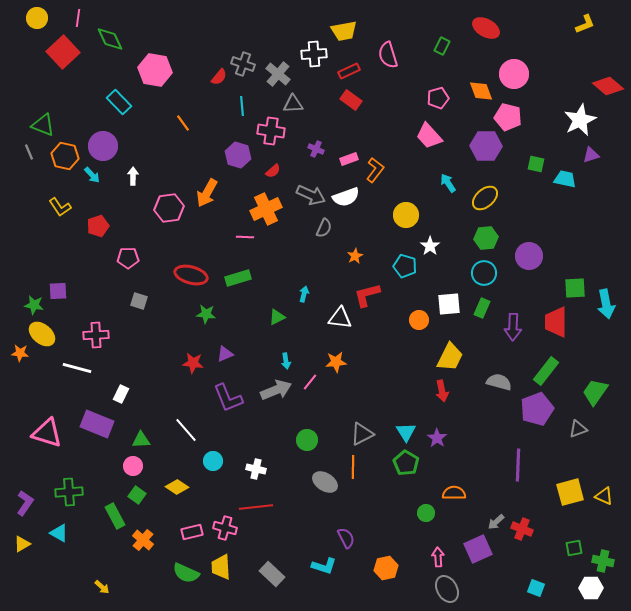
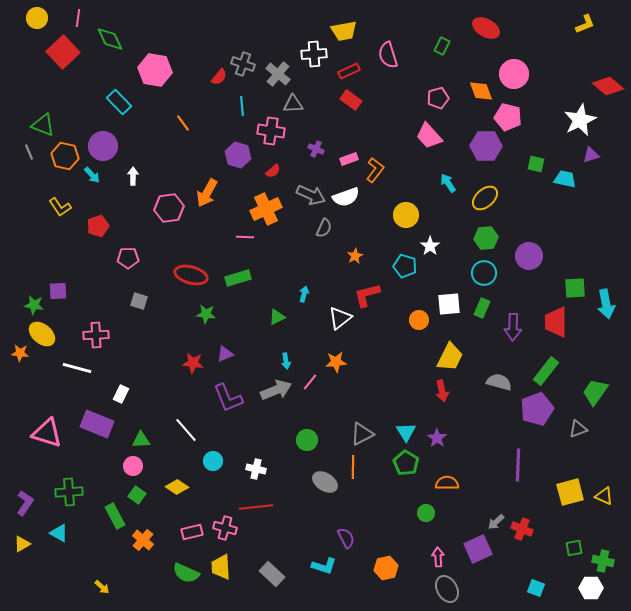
white triangle at (340, 318): rotated 45 degrees counterclockwise
orange semicircle at (454, 493): moved 7 px left, 10 px up
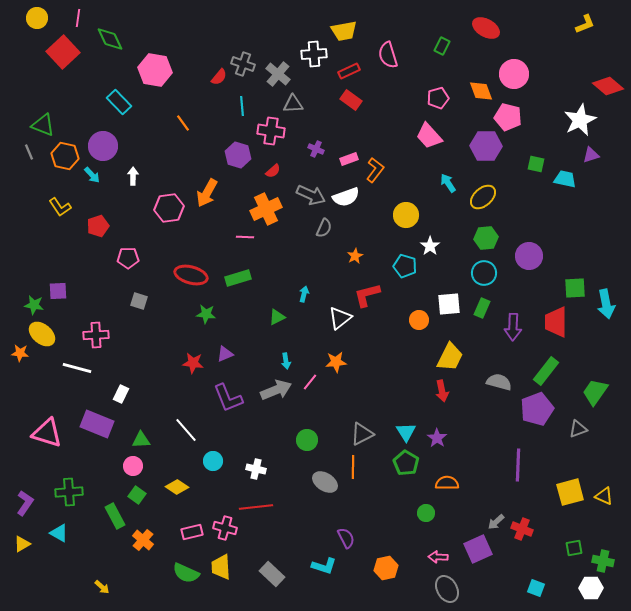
yellow ellipse at (485, 198): moved 2 px left, 1 px up
pink arrow at (438, 557): rotated 84 degrees counterclockwise
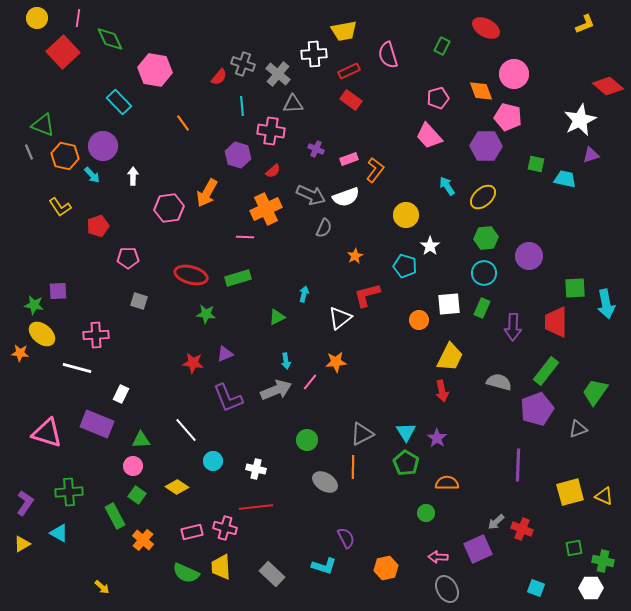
cyan arrow at (448, 183): moved 1 px left, 3 px down
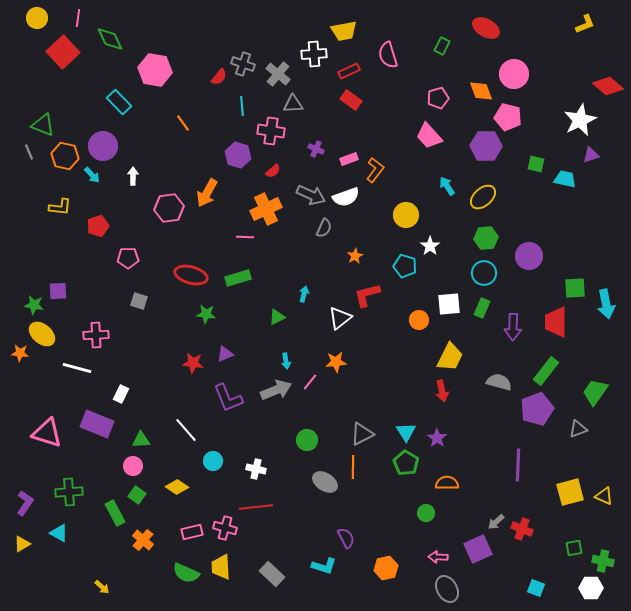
yellow L-shape at (60, 207): rotated 50 degrees counterclockwise
green rectangle at (115, 516): moved 3 px up
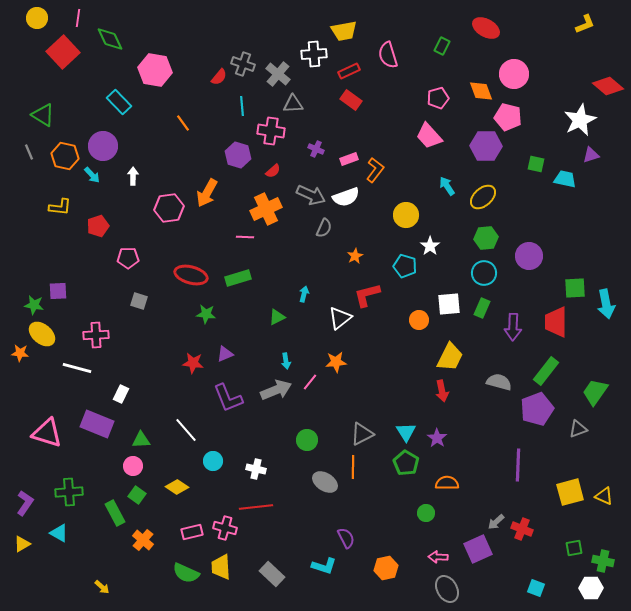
green triangle at (43, 125): moved 10 px up; rotated 10 degrees clockwise
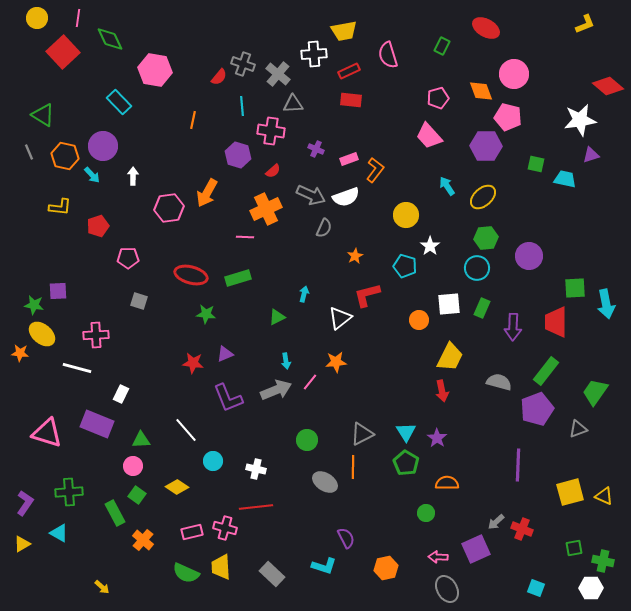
red rectangle at (351, 100): rotated 30 degrees counterclockwise
white star at (580, 120): rotated 16 degrees clockwise
orange line at (183, 123): moved 10 px right, 3 px up; rotated 48 degrees clockwise
cyan circle at (484, 273): moved 7 px left, 5 px up
purple square at (478, 549): moved 2 px left
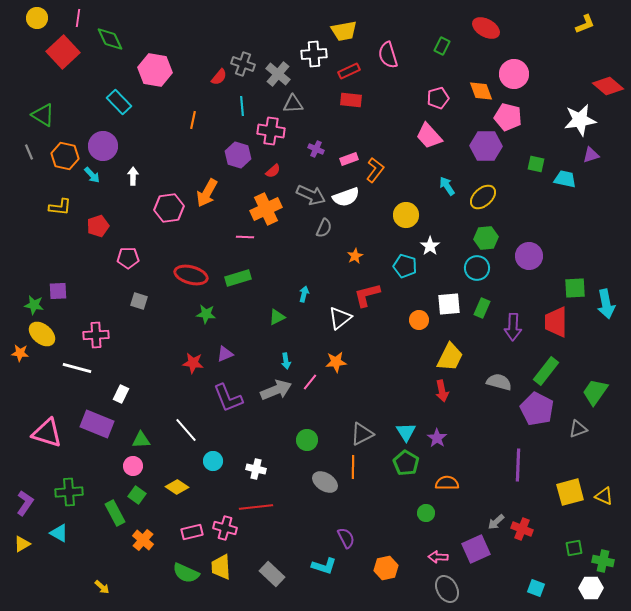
purple pentagon at (537, 409): rotated 24 degrees counterclockwise
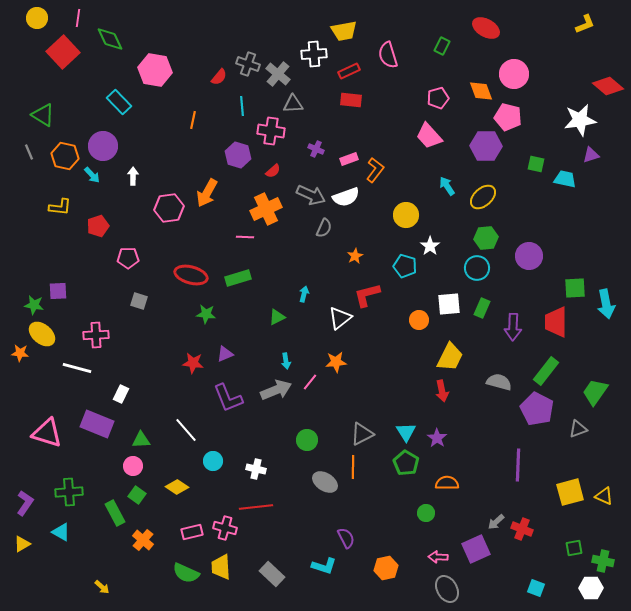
gray cross at (243, 64): moved 5 px right
cyan triangle at (59, 533): moved 2 px right, 1 px up
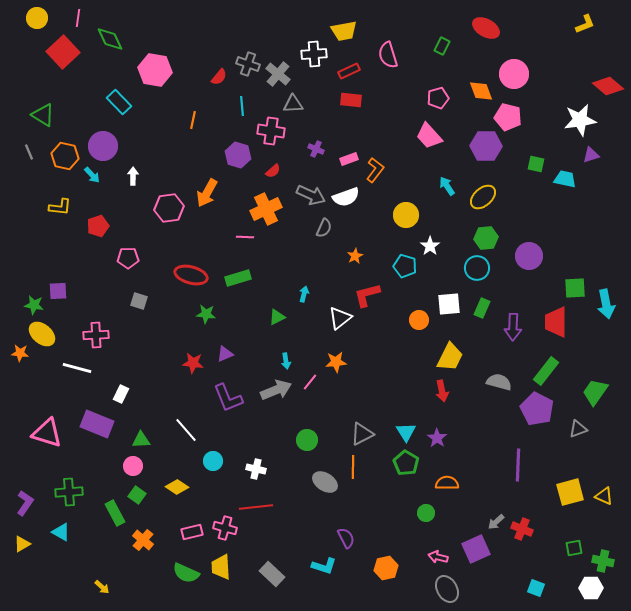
pink arrow at (438, 557): rotated 12 degrees clockwise
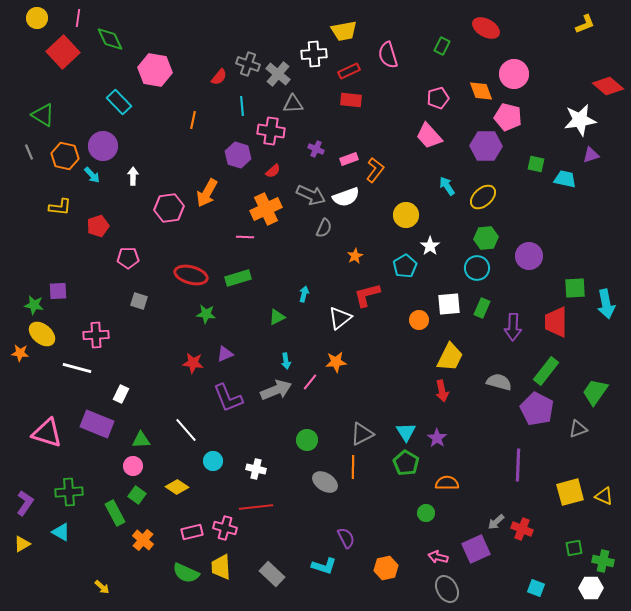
cyan pentagon at (405, 266): rotated 25 degrees clockwise
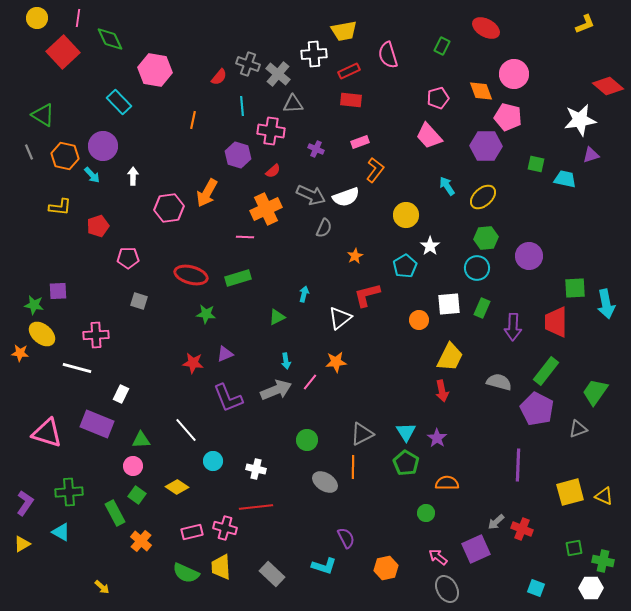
pink rectangle at (349, 159): moved 11 px right, 17 px up
orange cross at (143, 540): moved 2 px left, 1 px down
pink arrow at (438, 557): rotated 24 degrees clockwise
